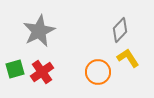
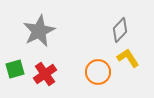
red cross: moved 3 px right, 2 px down
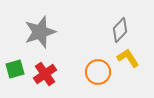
gray star: moved 1 px right, 1 px down; rotated 8 degrees clockwise
